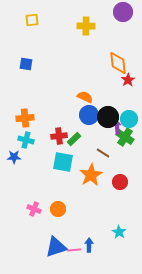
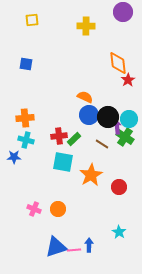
brown line: moved 1 px left, 9 px up
red circle: moved 1 px left, 5 px down
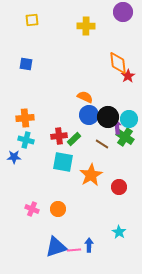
red star: moved 4 px up
pink cross: moved 2 px left
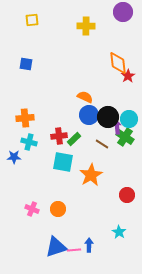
cyan cross: moved 3 px right, 2 px down
red circle: moved 8 px right, 8 px down
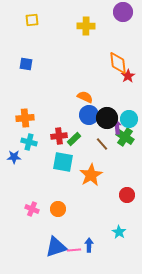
black circle: moved 1 px left, 1 px down
brown line: rotated 16 degrees clockwise
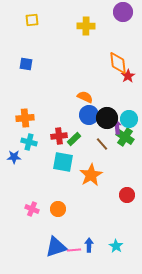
cyan star: moved 3 px left, 14 px down
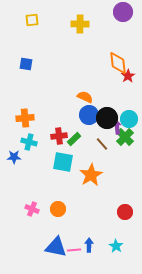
yellow cross: moved 6 px left, 2 px up
green cross: rotated 12 degrees clockwise
red circle: moved 2 px left, 17 px down
blue triangle: rotated 30 degrees clockwise
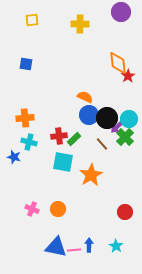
purple circle: moved 2 px left
purple arrow: rotated 128 degrees counterclockwise
blue star: rotated 16 degrees clockwise
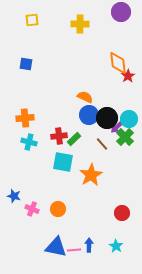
blue star: moved 39 px down
red circle: moved 3 px left, 1 px down
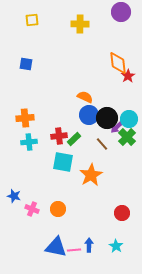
green cross: moved 2 px right
cyan cross: rotated 21 degrees counterclockwise
